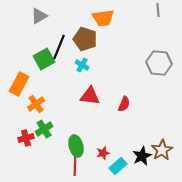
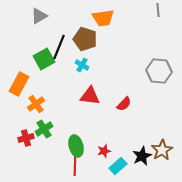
gray hexagon: moved 8 px down
red semicircle: rotated 21 degrees clockwise
red star: moved 1 px right, 2 px up
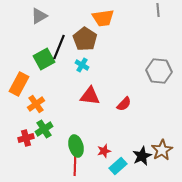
brown pentagon: rotated 15 degrees clockwise
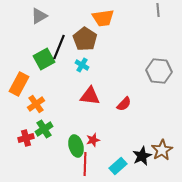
red star: moved 11 px left, 11 px up
red line: moved 10 px right
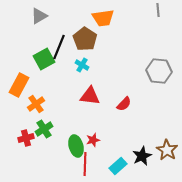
orange rectangle: moved 1 px down
brown star: moved 5 px right; rotated 10 degrees counterclockwise
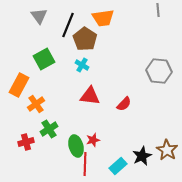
gray triangle: rotated 36 degrees counterclockwise
black line: moved 9 px right, 22 px up
green cross: moved 5 px right
red cross: moved 4 px down
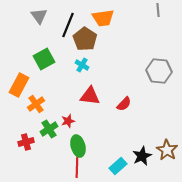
red star: moved 25 px left, 19 px up
green ellipse: moved 2 px right
red line: moved 8 px left, 2 px down
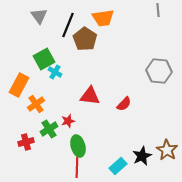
cyan cross: moved 27 px left, 7 px down
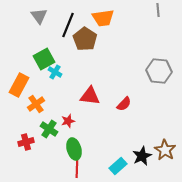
green cross: rotated 24 degrees counterclockwise
green ellipse: moved 4 px left, 3 px down
brown star: moved 2 px left
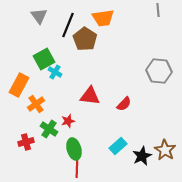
cyan rectangle: moved 20 px up
